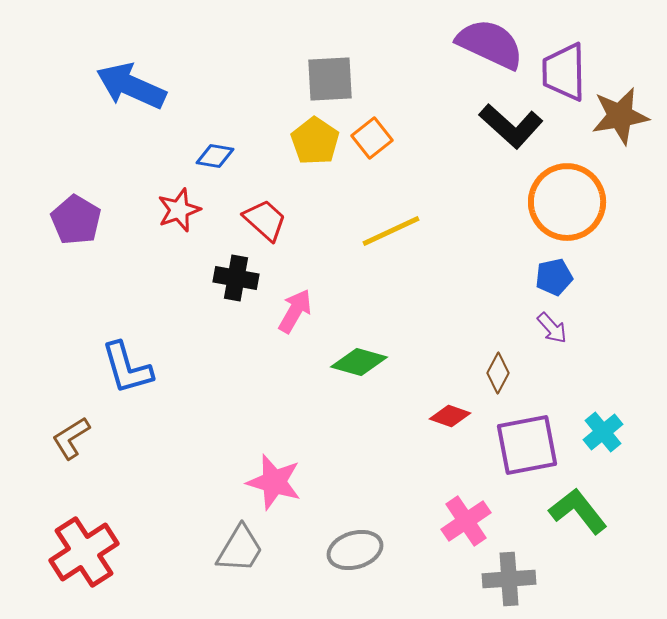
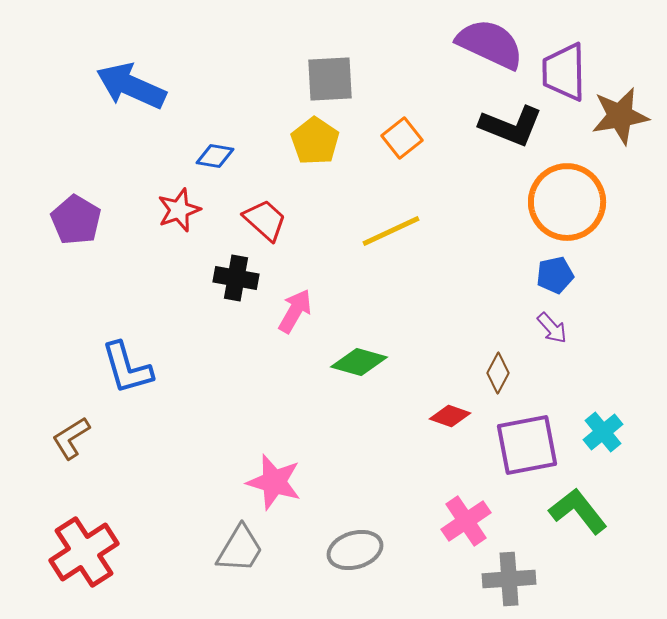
black L-shape: rotated 20 degrees counterclockwise
orange square: moved 30 px right
blue pentagon: moved 1 px right, 2 px up
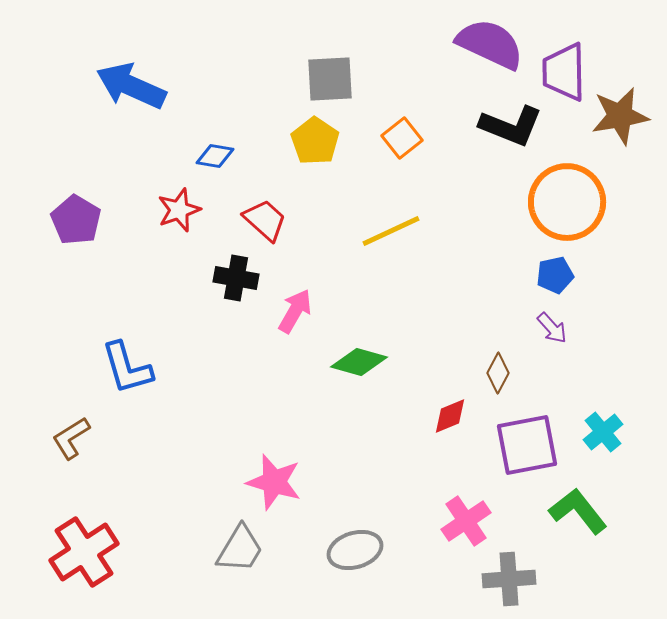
red diamond: rotated 42 degrees counterclockwise
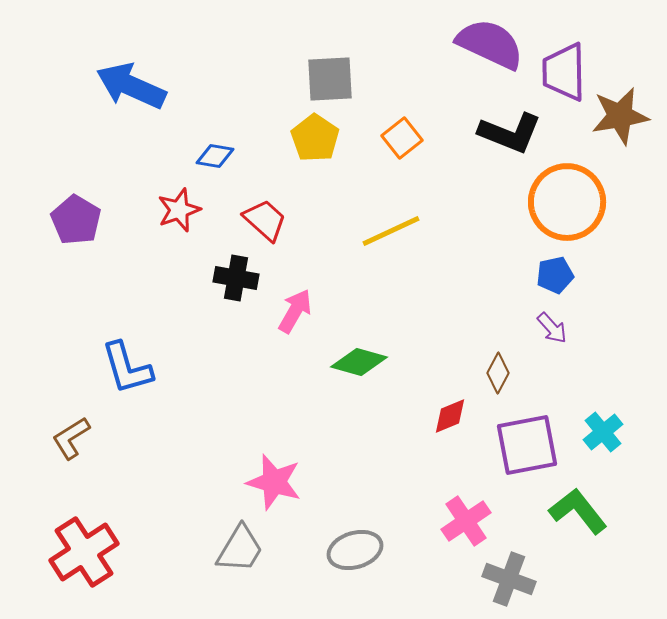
black L-shape: moved 1 px left, 7 px down
yellow pentagon: moved 3 px up
gray cross: rotated 24 degrees clockwise
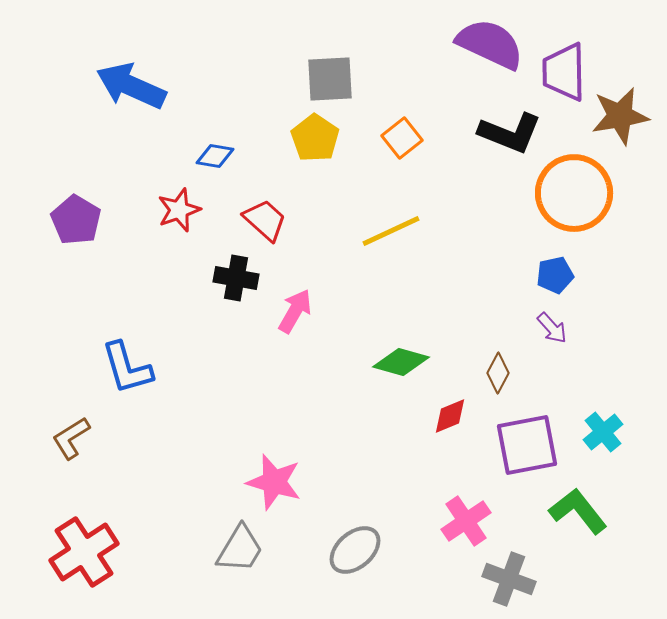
orange circle: moved 7 px right, 9 px up
green diamond: moved 42 px right
gray ellipse: rotated 24 degrees counterclockwise
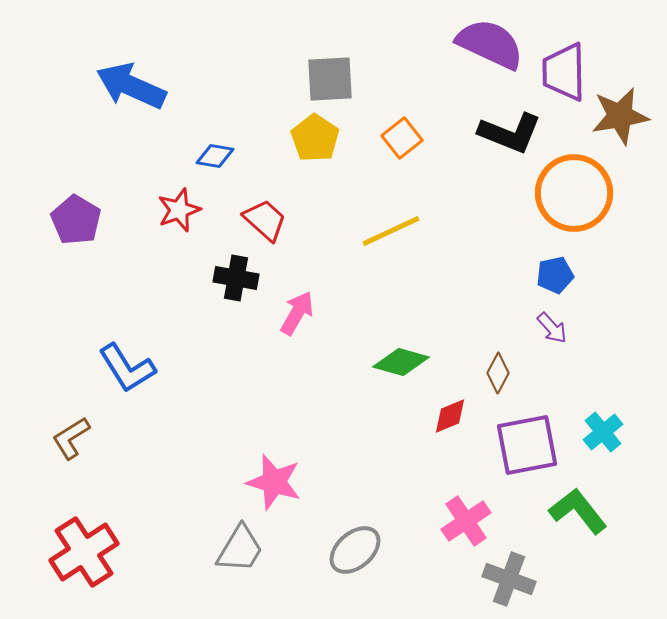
pink arrow: moved 2 px right, 2 px down
blue L-shape: rotated 16 degrees counterclockwise
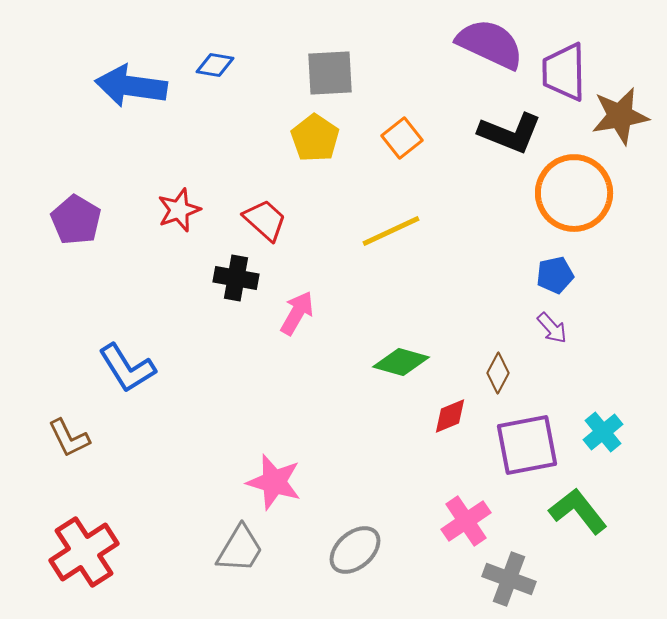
gray square: moved 6 px up
blue arrow: rotated 16 degrees counterclockwise
blue diamond: moved 91 px up
brown L-shape: moved 2 px left; rotated 84 degrees counterclockwise
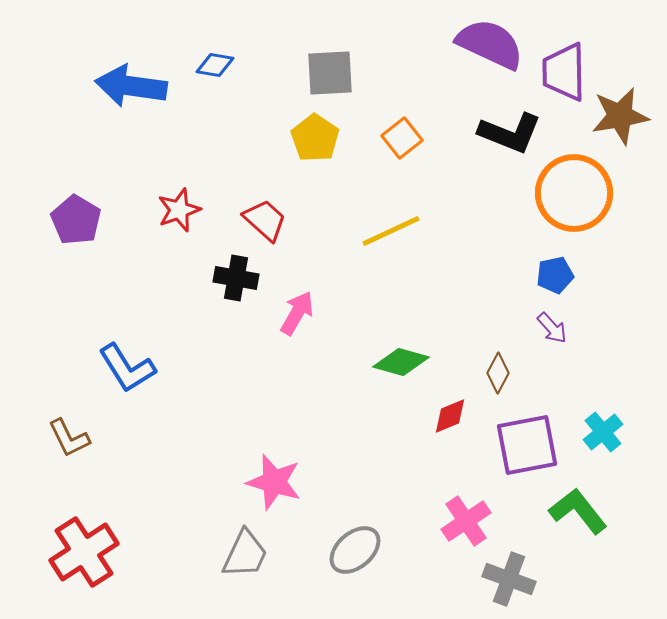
gray trapezoid: moved 5 px right, 5 px down; rotated 6 degrees counterclockwise
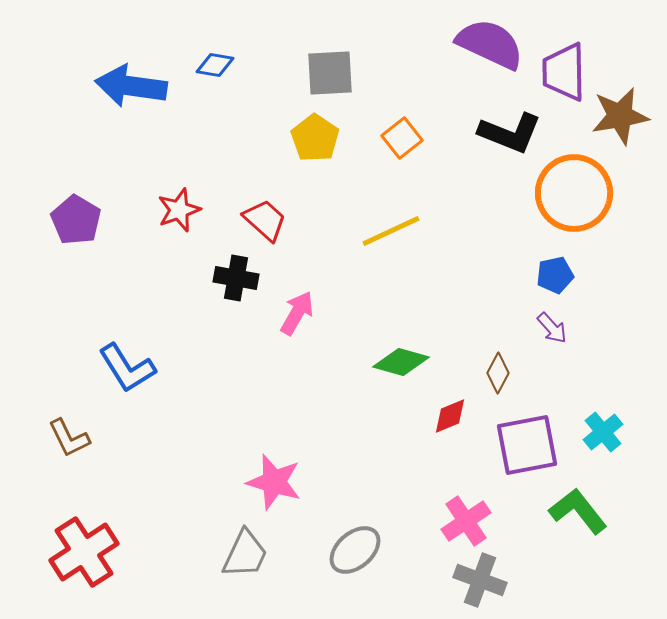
gray cross: moved 29 px left, 1 px down
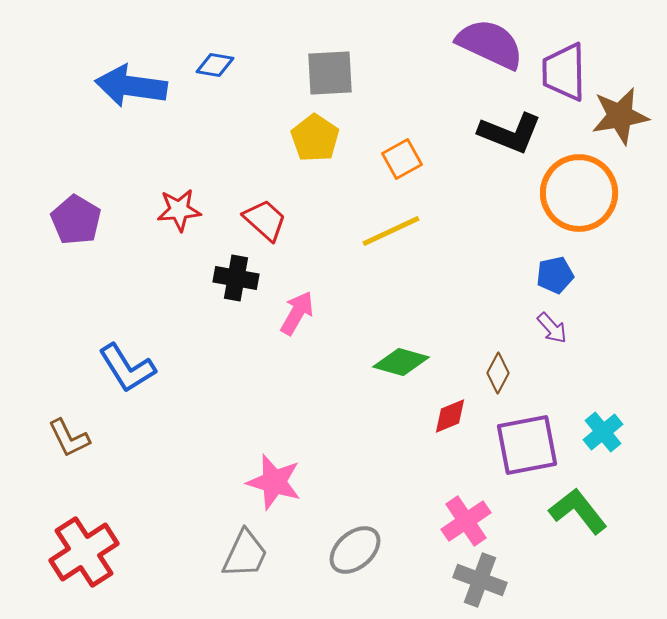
orange square: moved 21 px down; rotated 9 degrees clockwise
orange circle: moved 5 px right
red star: rotated 15 degrees clockwise
